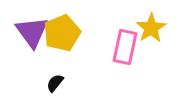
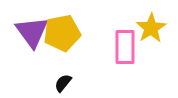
yellow pentagon: rotated 12 degrees clockwise
pink rectangle: rotated 12 degrees counterclockwise
black semicircle: moved 8 px right
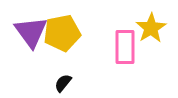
purple triangle: moved 1 px left
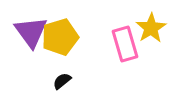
yellow pentagon: moved 2 px left, 4 px down; rotated 6 degrees counterclockwise
pink rectangle: moved 3 px up; rotated 16 degrees counterclockwise
black semicircle: moved 1 px left, 2 px up; rotated 12 degrees clockwise
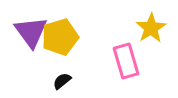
pink rectangle: moved 1 px right, 17 px down
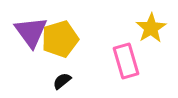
yellow pentagon: moved 2 px down
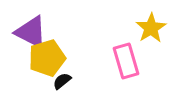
purple triangle: rotated 27 degrees counterclockwise
yellow pentagon: moved 13 px left, 19 px down
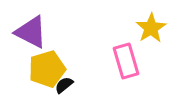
yellow pentagon: moved 11 px down
black semicircle: moved 2 px right, 4 px down
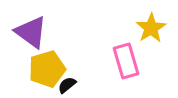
purple triangle: rotated 9 degrees clockwise
black semicircle: moved 3 px right
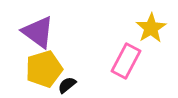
purple triangle: moved 7 px right
pink rectangle: rotated 44 degrees clockwise
yellow pentagon: moved 3 px left
